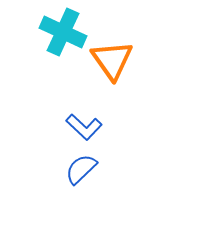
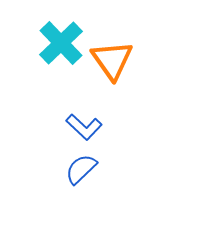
cyan cross: moved 2 px left, 11 px down; rotated 21 degrees clockwise
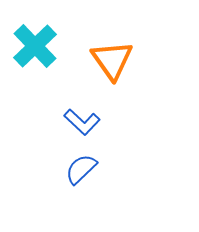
cyan cross: moved 26 px left, 3 px down
blue L-shape: moved 2 px left, 5 px up
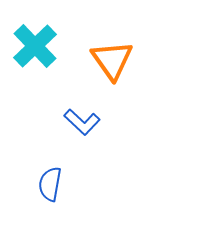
blue semicircle: moved 31 px left, 15 px down; rotated 36 degrees counterclockwise
